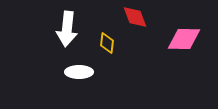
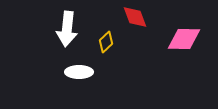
yellow diamond: moved 1 px left, 1 px up; rotated 40 degrees clockwise
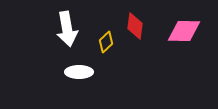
red diamond: moved 9 px down; rotated 28 degrees clockwise
white arrow: rotated 16 degrees counterclockwise
pink diamond: moved 8 px up
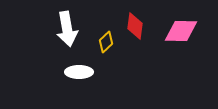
pink diamond: moved 3 px left
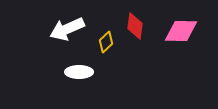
white arrow: rotated 76 degrees clockwise
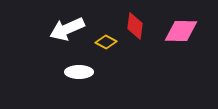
yellow diamond: rotated 70 degrees clockwise
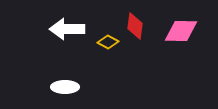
white arrow: rotated 24 degrees clockwise
yellow diamond: moved 2 px right
white ellipse: moved 14 px left, 15 px down
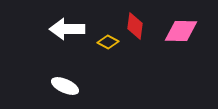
white ellipse: moved 1 px up; rotated 24 degrees clockwise
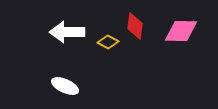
white arrow: moved 3 px down
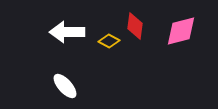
pink diamond: rotated 16 degrees counterclockwise
yellow diamond: moved 1 px right, 1 px up
white ellipse: rotated 24 degrees clockwise
